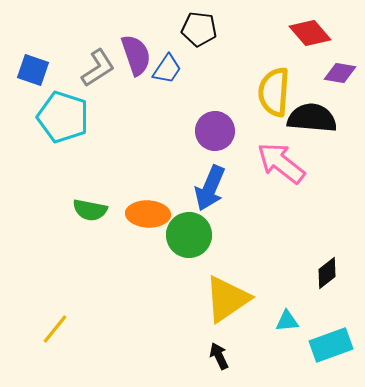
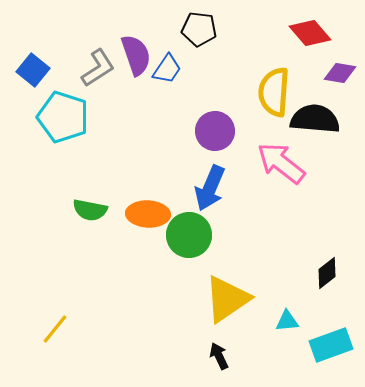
blue square: rotated 20 degrees clockwise
black semicircle: moved 3 px right, 1 px down
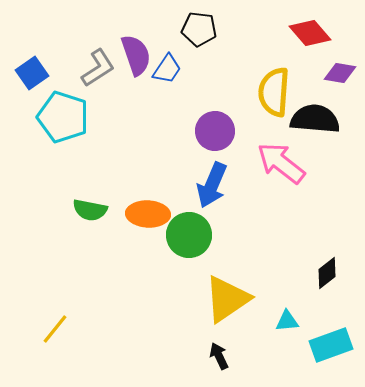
blue square: moved 1 px left, 3 px down; rotated 16 degrees clockwise
blue arrow: moved 2 px right, 3 px up
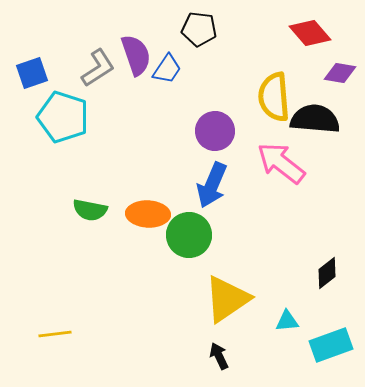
blue square: rotated 16 degrees clockwise
yellow semicircle: moved 5 px down; rotated 9 degrees counterclockwise
yellow line: moved 5 px down; rotated 44 degrees clockwise
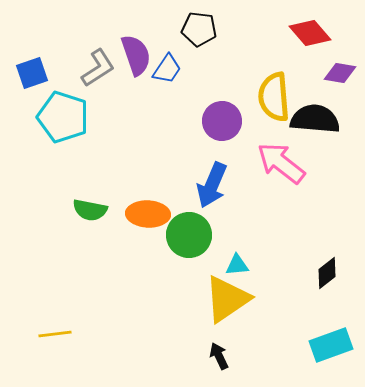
purple circle: moved 7 px right, 10 px up
cyan triangle: moved 50 px left, 56 px up
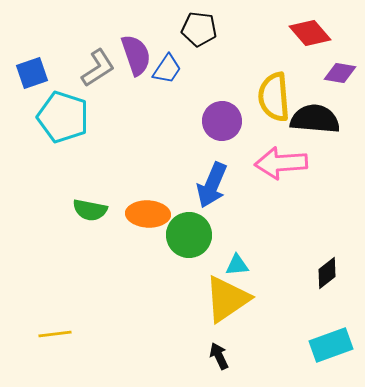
pink arrow: rotated 42 degrees counterclockwise
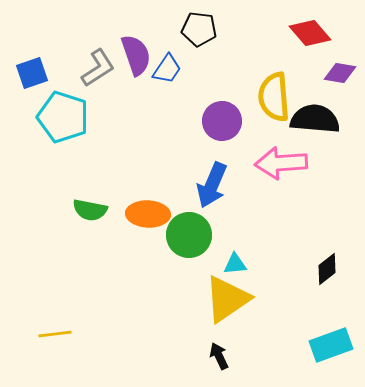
cyan triangle: moved 2 px left, 1 px up
black diamond: moved 4 px up
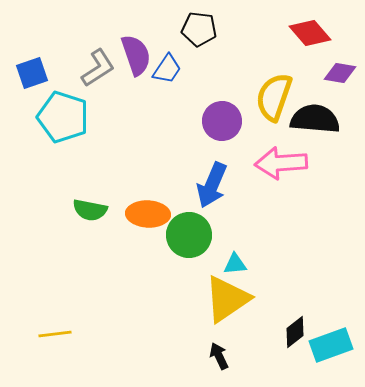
yellow semicircle: rotated 24 degrees clockwise
black diamond: moved 32 px left, 63 px down
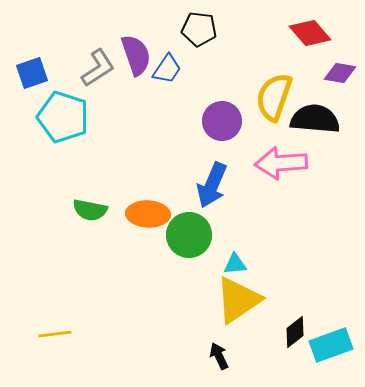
yellow triangle: moved 11 px right, 1 px down
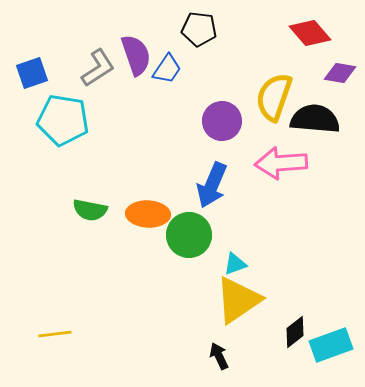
cyan pentagon: moved 3 px down; rotated 9 degrees counterclockwise
cyan triangle: rotated 15 degrees counterclockwise
